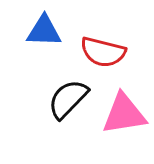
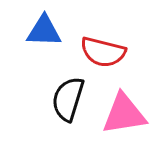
black semicircle: rotated 27 degrees counterclockwise
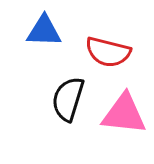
red semicircle: moved 5 px right
pink triangle: rotated 15 degrees clockwise
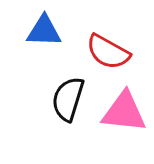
red semicircle: rotated 15 degrees clockwise
pink triangle: moved 2 px up
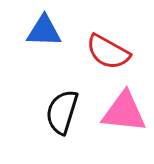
black semicircle: moved 6 px left, 13 px down
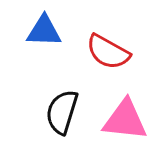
pink triangle: moved 1 px right, 8 px down
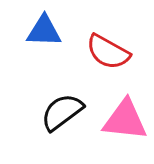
black semicircle: rotated 36 degrees clockwise
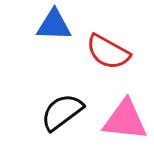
blue triangle: moved 10 px right, 6 px up
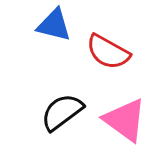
blue triangle: rotated 12 degrees clockwise
pink triangle: rotated 30 degrees clockwise
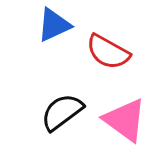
blue triangle: rotated 39 degrees counterclockwise
